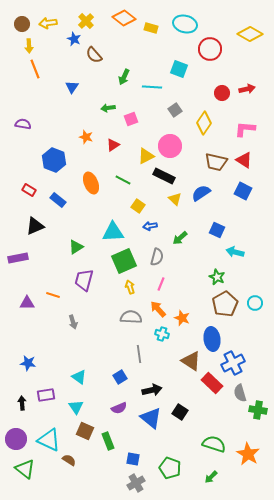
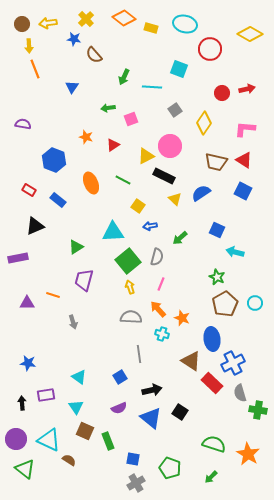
yellow cross at (86, 21): moved 2 px up
blue star at (74, 39): rotated 16 degrees counterclockwise
green square at (124, 261): moved 4 px right; rotated 15 degrees counterclockwise
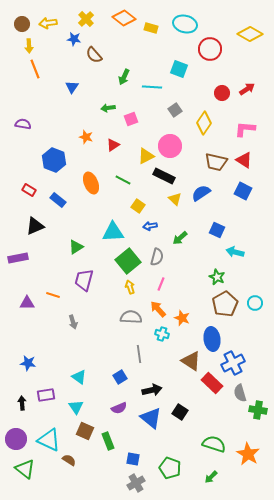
red arrow at (247, 89): rotated 21 degrees counterclockwise
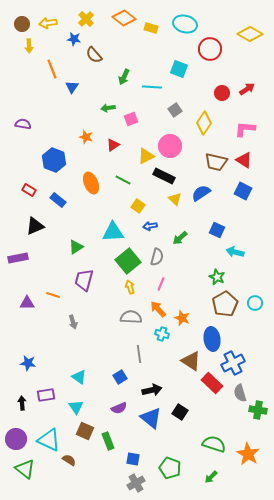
orange line at (35, 69): moved 17 px right
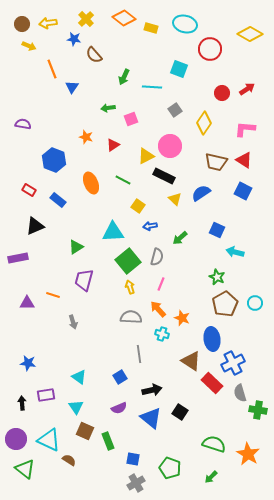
yellow arrow at (29, 46): rotated 64 degrees counterclockwise
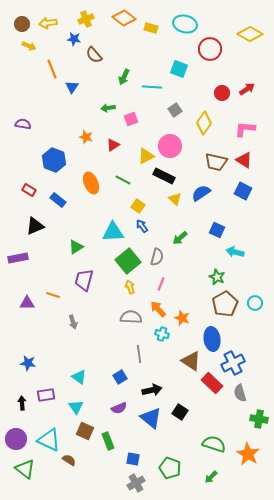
yellow cross at (86, 19): rotated 21 degrees clockwise
blue arrow at (150, 226): moved 8 px left; rotated 64 degrees clockwise
green cross at (258, 410): moved 1 px right, 9 px down
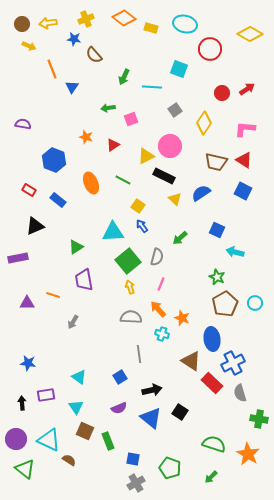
purple trapezoid at (84, 280): rotated 25 degrees counterclockwise
gray arrow at (73, 322): rotated 48 degrees clockwise
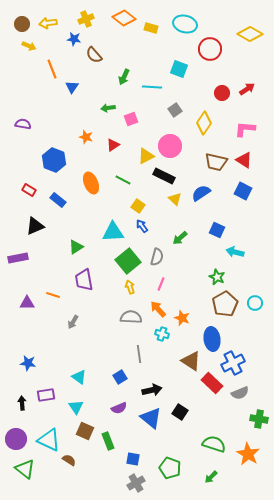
gray semicircle at (240, 393): rotated 96 degrees counterclockwise
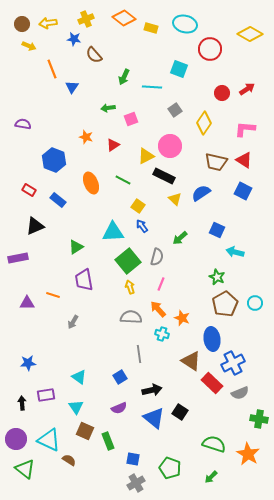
blue star at (28, 363): rotated 14 degrees counterclockwise
blue triangle at (151, 418): moved 3 px right
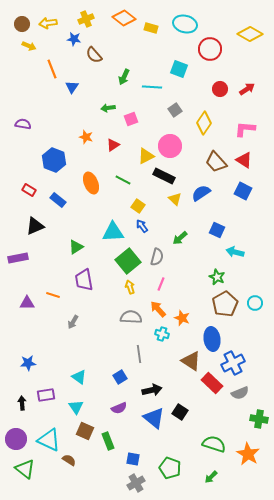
red circle at (222, 93): moved 2 px left, 4 px up
brown trapezoid at (216, 162): rotated 35 degrees clockwise
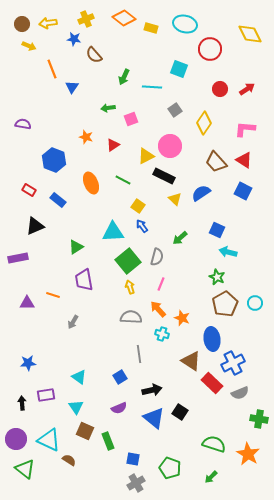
yellow diamond at (250, 34): rotated 35 degrees clockwise
cyan arrow at (235, 252): moved 7 px left
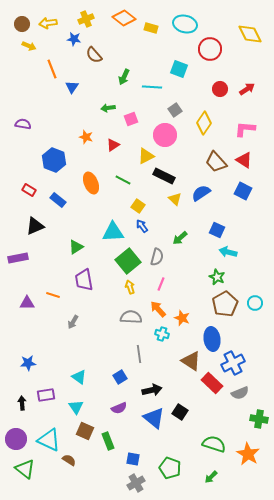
pink circle at (170, 146): moved 5 px left, 11 px up
